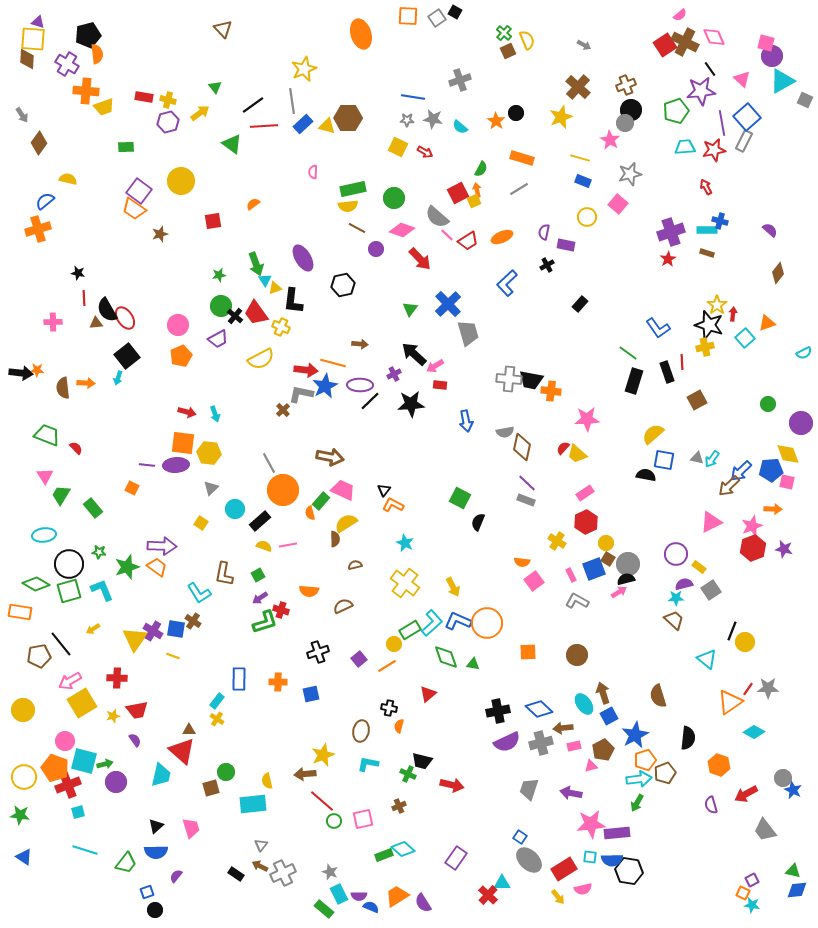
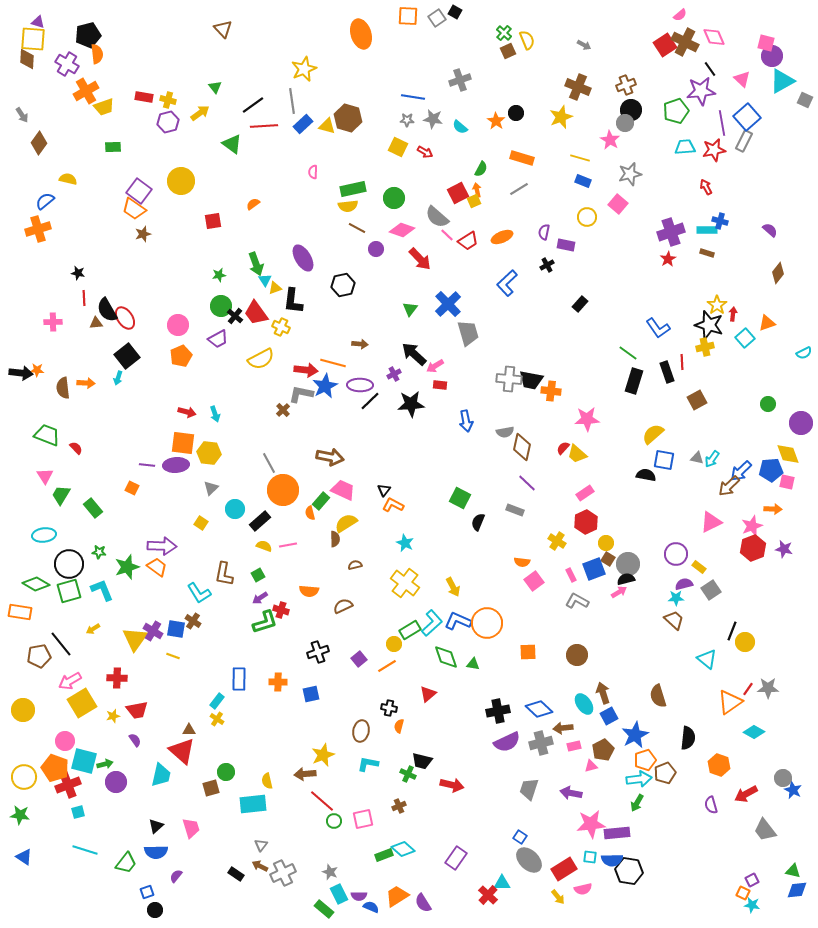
brown cross at (578, 87): rotated 20 degrees counterclockwise
orange cross at (86, 91): rotated 35 degrees counterclockwise
brown hexagon at (348, 118): rotated 16 degrees clockwise
green rectangle at (126, 147): moved 13 px left
brown star at (160, 234): moved 17 px left
gray rectangle at (526, 500): moved 11 px left, 10 px down
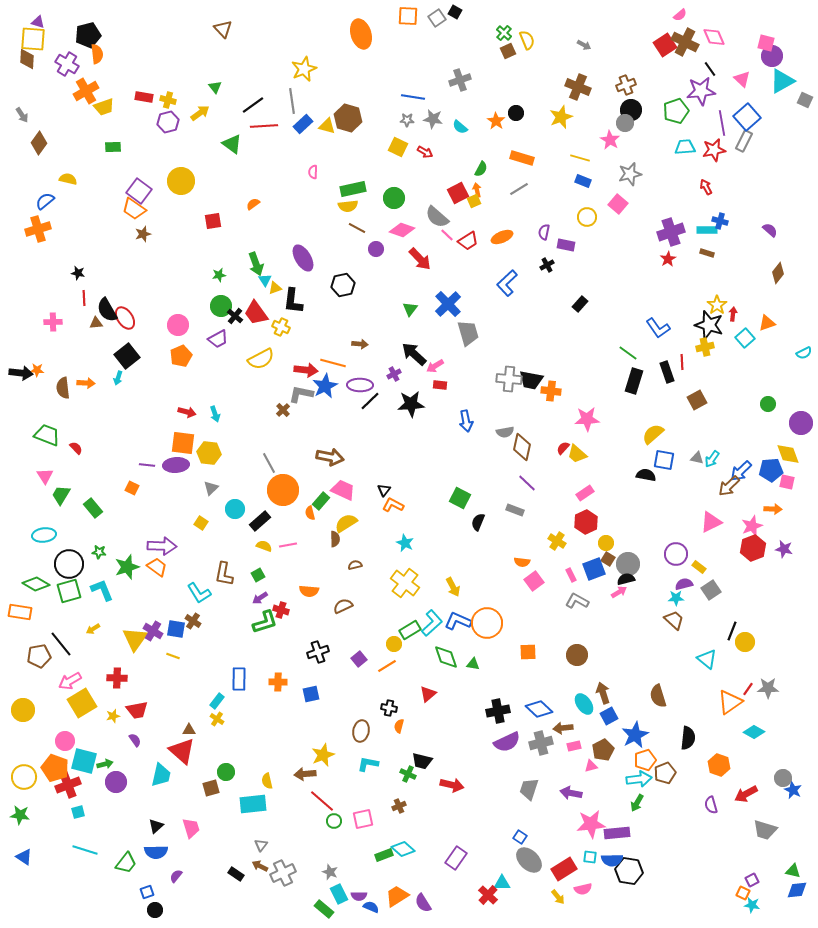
gray trapezoid at (765, 830): rotated 35 degrees counterclockwise
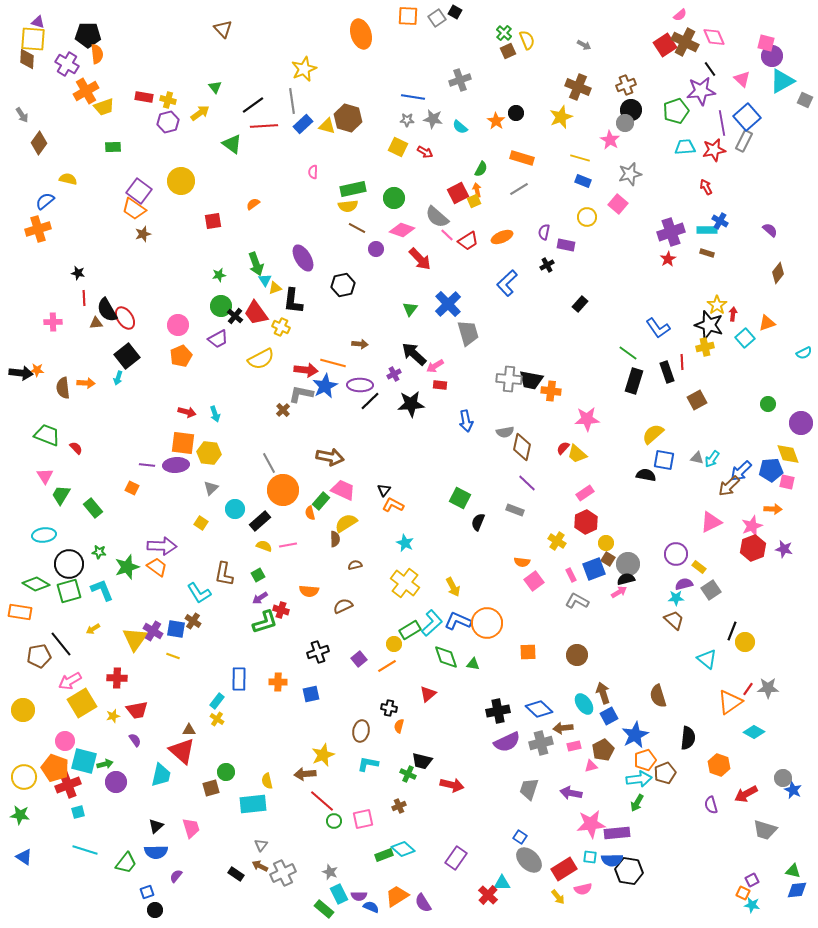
black pentagon at (88, 35): rotated 15 degrees clockwise
blue cross at (720, 221): rotated 14 degrees clockwise
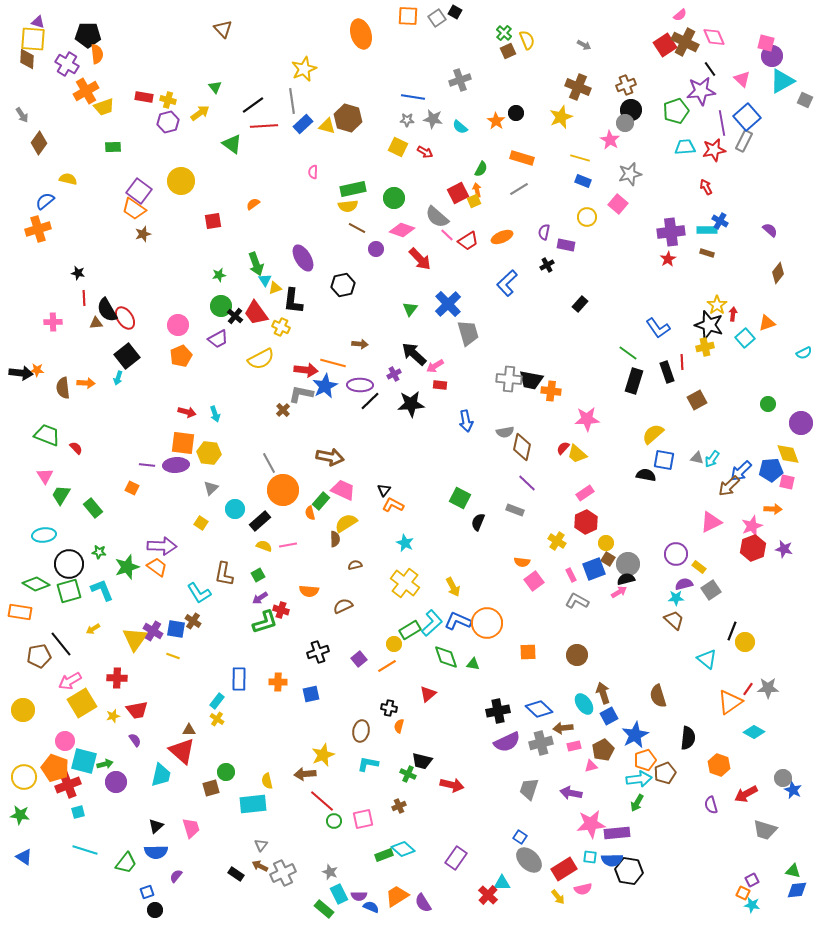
purple cross at (671, 232): rotated 12 degrees clockwise
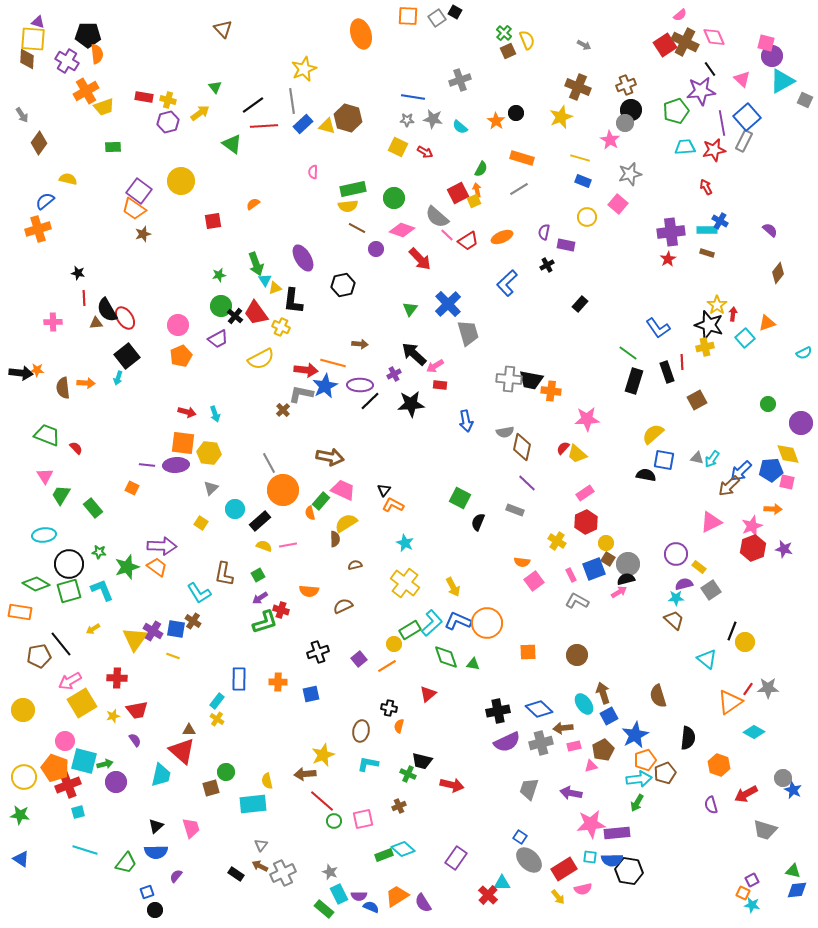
purple cross at (67, 64): moved 3 px up
blue triangle at (24, 857): moved 3 px left, 2 px down
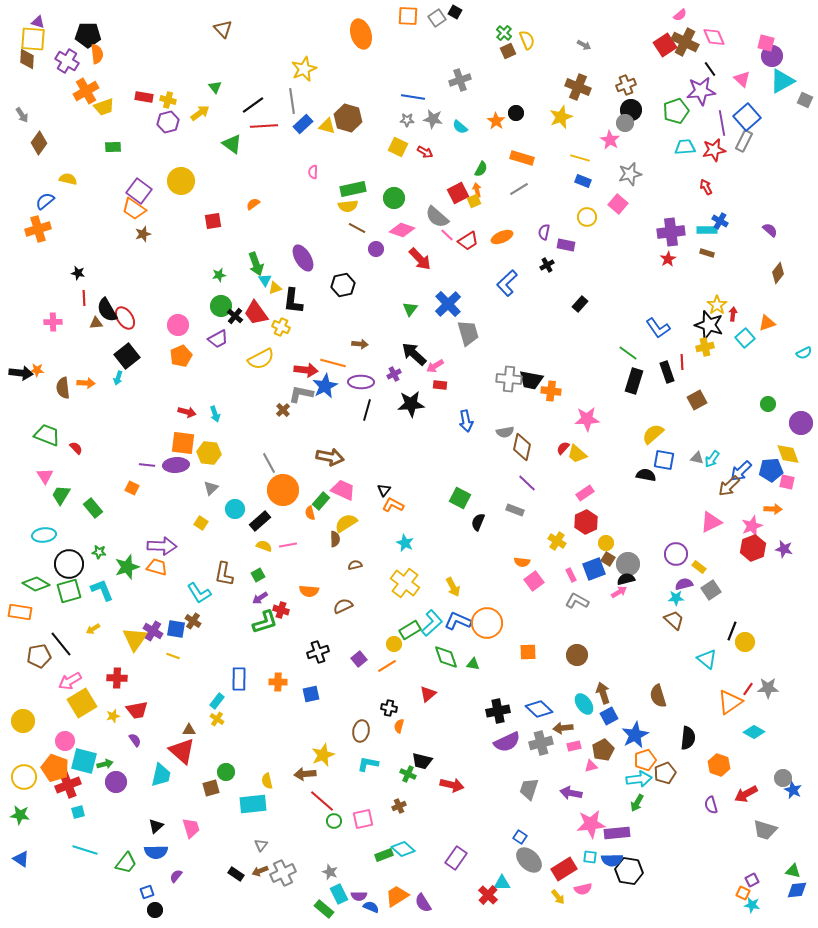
purple ellipse at (360, 385): moved 1 px right, 3 px up
black line at (370, 401): moved 3 px left, 9 px down; rotated 30 degrees counterclockwise
orange trapezoid at (157, 567): rotated 20 degrees counterclockwise
yellow circle at (23, 710): moved 11 px down
brown arrow at (260, 866): moved 5 px down; rotated 49 degrees counterclockwise
